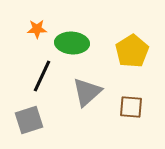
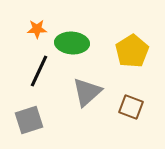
black line: moved 3 px left, 5 px up
brown square: rotated 15 degrees clockwise
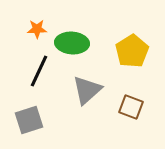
gray triangle: moved 2 px up
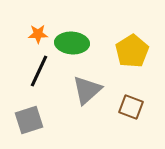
orange star: moved 1 px right, 5 px down
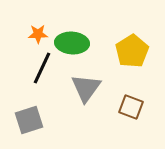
black line: moved 3 px right, 3 px up
gray triangle: moved 1 px left, 2 px up; rotated 12 degrees counterclockwise
